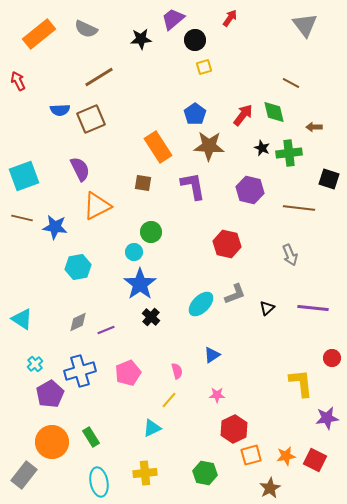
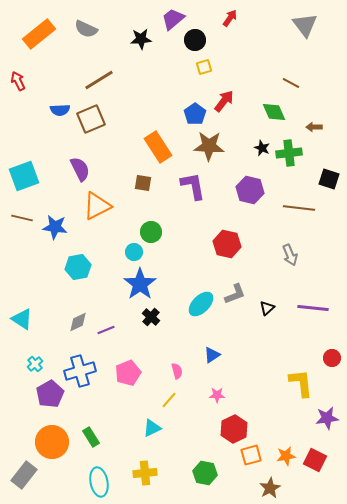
brown line at (99, 77): moved 3 px down
green diamond at (274, 112): rotated 10 degrees counterclockwise
red arrow at (243, 115): moved 19 px left, 14 px up
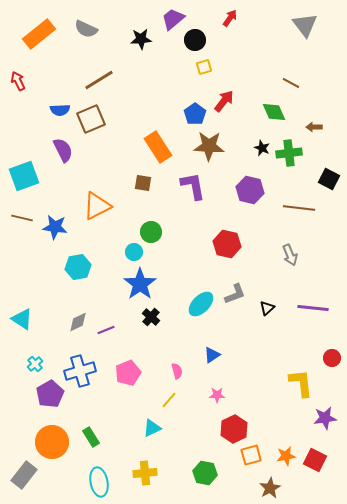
purple semicircle at (80, 169): moved 17 px left, 19 px up
black square at (329, 179): rotated 10 degrees clockwise
purple star at (327, 418): moved 2 px left
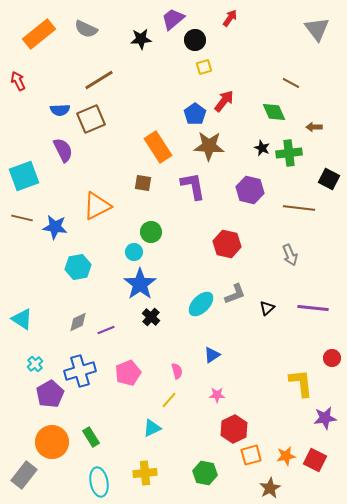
gray triangle at (305, 25): moved 12 px right, 4 px down
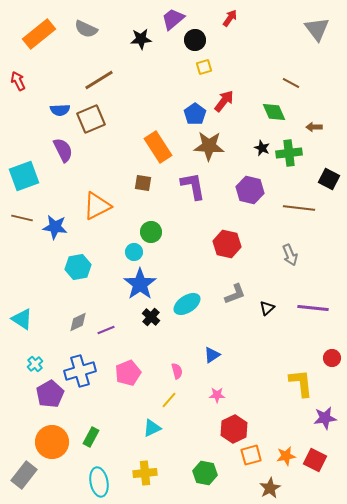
cyan ellipse at (201, 304): moved 14 px left; rotated 12 degrees clockwise
green rectangle at (91, 437): rotated 60 degrees clockwise
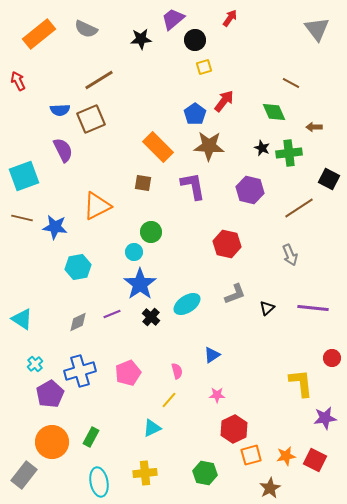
orange rectangle at (158, 147): rotated 12 degrees counterclockwise
brown line at (299, 208): rotated 40 degrees counterclockwise
purple line at (106, 330): moved 6 px right, 16 px up
